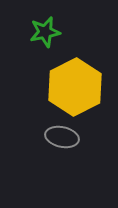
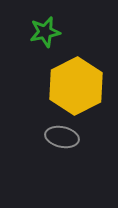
yellow hexagon: moved 1 px right, 1 px up
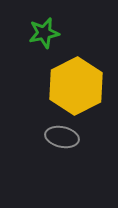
green star: moved 1 px left, 1 px down
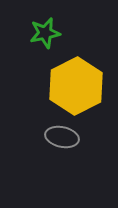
green star: moved 1 px right
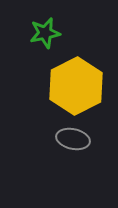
gray ellipse: moved 11 px right, 2 px down
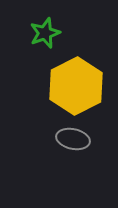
green star: rotated 8 degrees counterclockwise
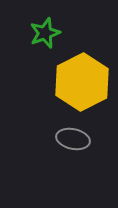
yellow hexagon: moved 6 px right, 4 px up
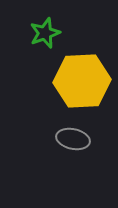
yellow hexagon: moved 1 px up; rotated 24 degrees clockwise
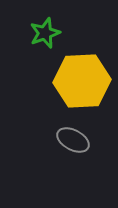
gray ellipse: moved 1 px down; rotated 16 degrees clockwise
